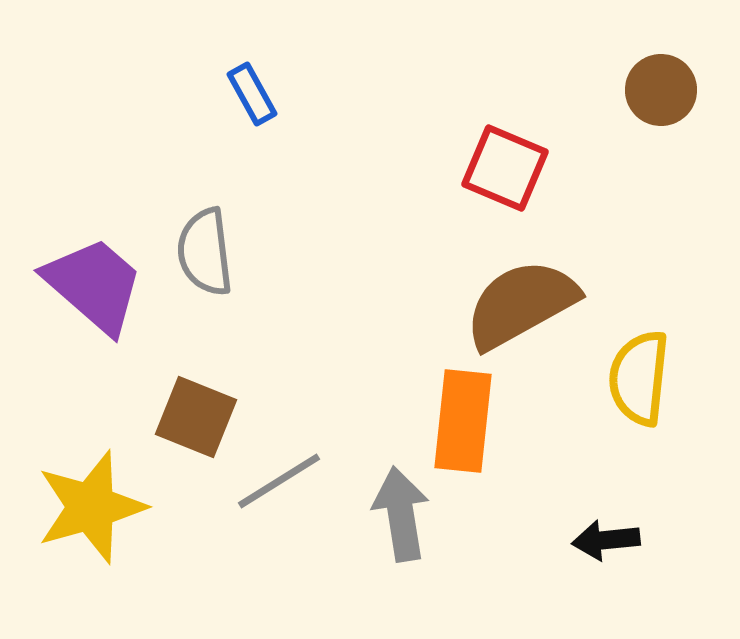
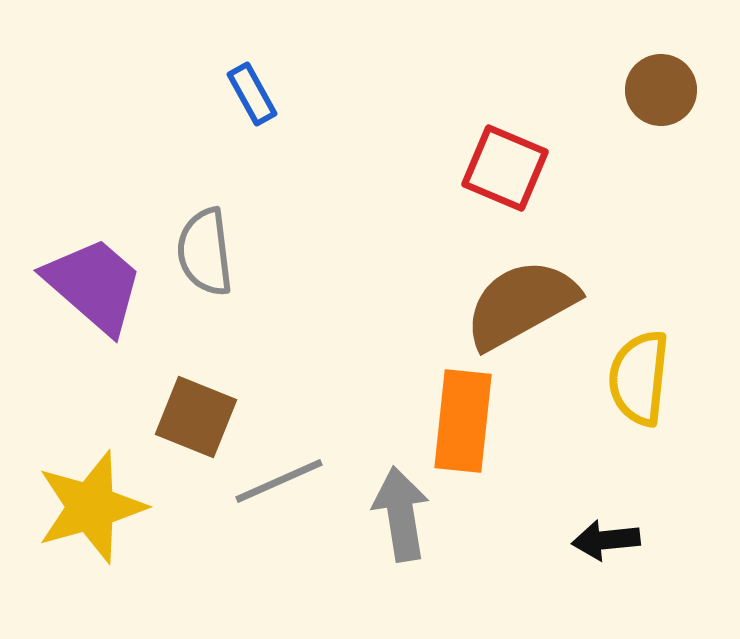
gray line: rotated 8 degrees clockwise
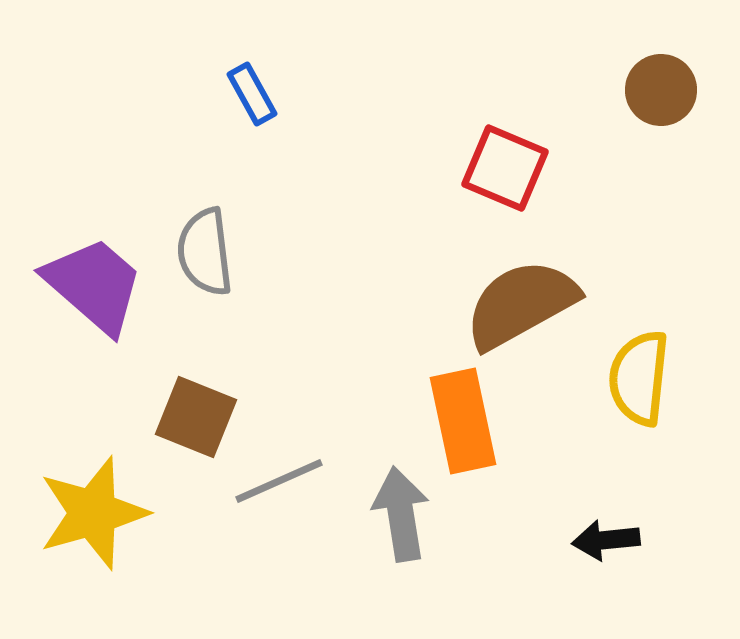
orange rectangle: rotated 18 degrees counterclockwise
yellow star: moved 2 px right, 6 px down
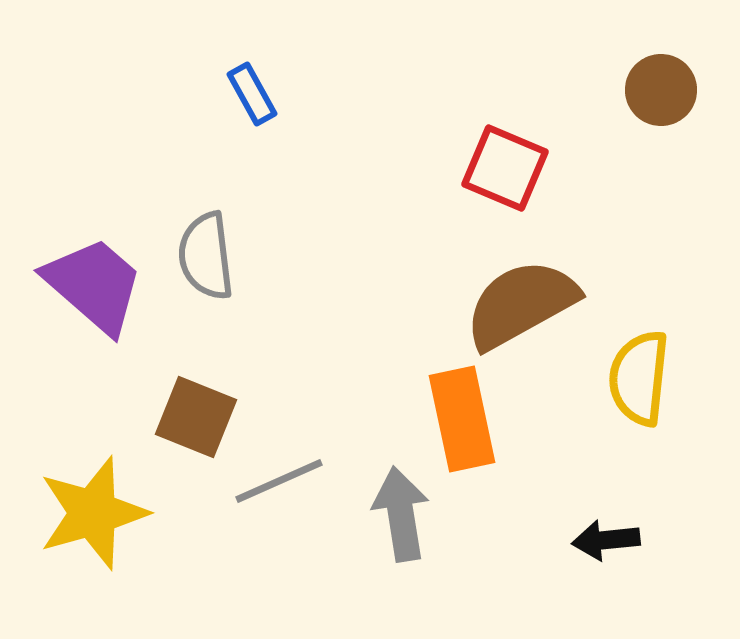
gray semicircle: moved 1 px right, 4 px down
orange rectangle: moved 1 px left, 2 px up
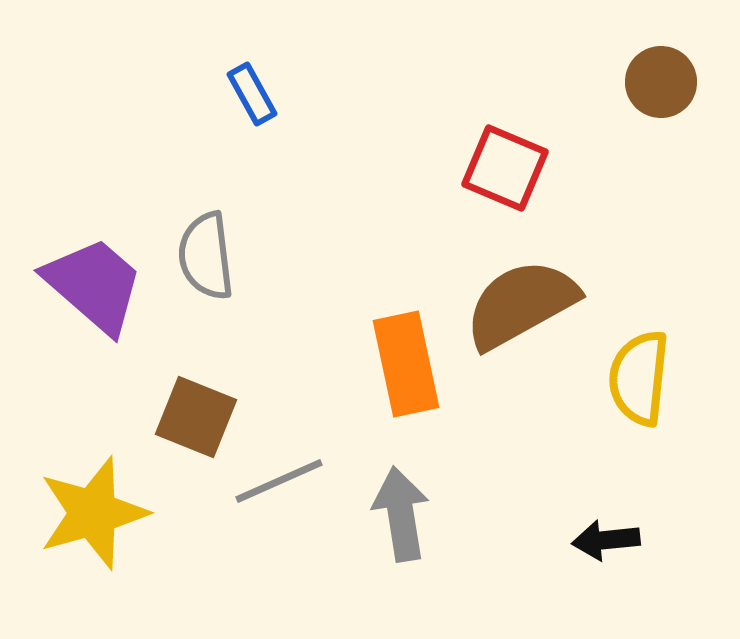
brown circle: moved 8 px up
orange rectangle: moved 56 px left, 55 px up
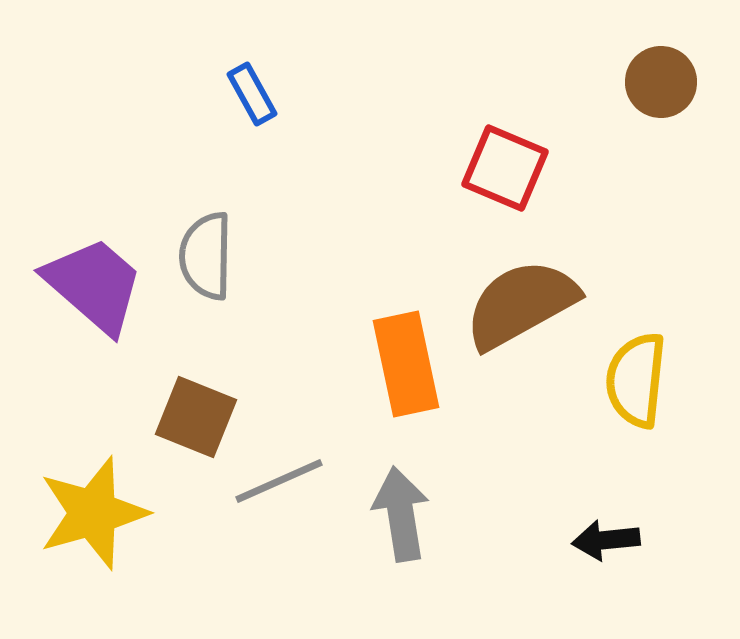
gray semicircle: rotated 8 degrees clockwise
yellow semicircle: moved 3 px left, 2 px down
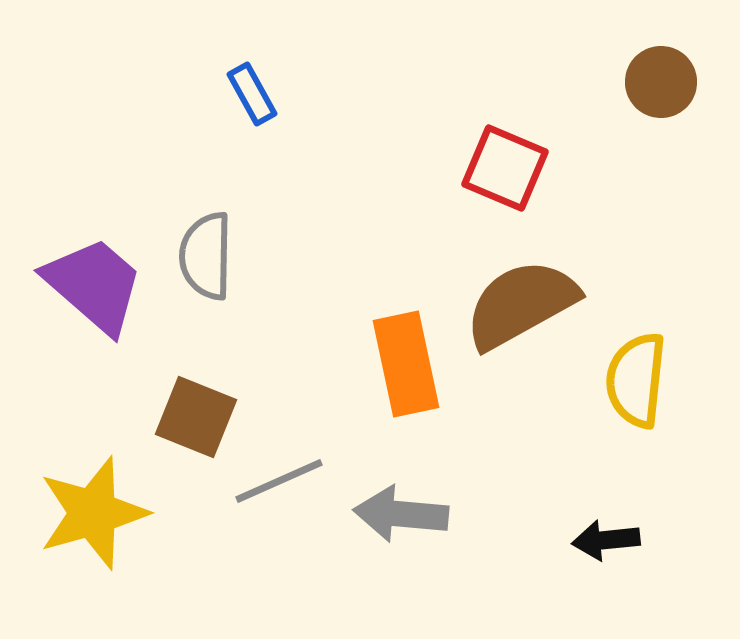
gray arrow: rotated 76 degrees counterclockwise
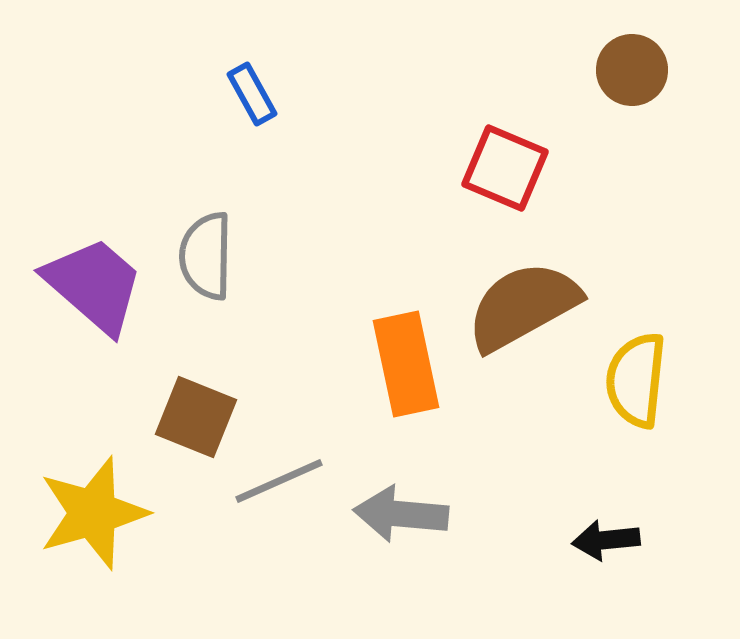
brown circle: moved 29 px left, 12 px up
brown semicircle: moved 2 px right, 2 px down
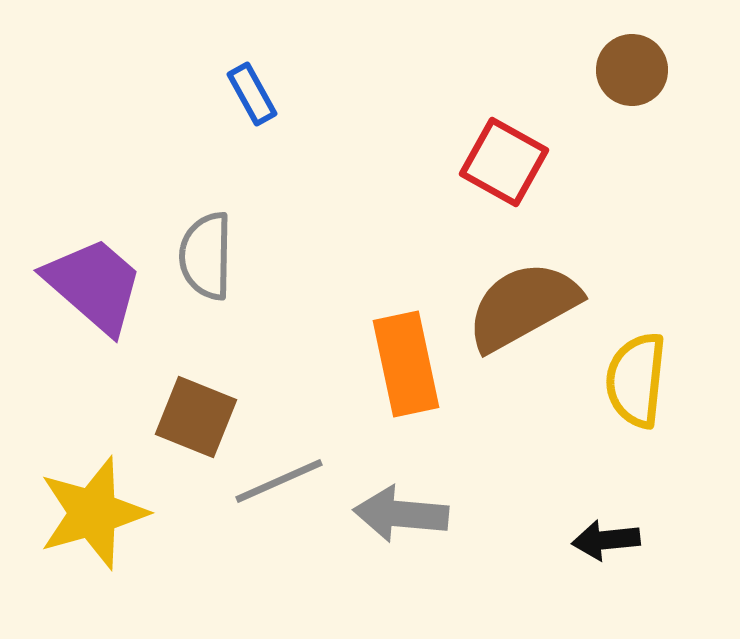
red square: moved 1 px left, 6 px up; rotated 6 degrees clockwise
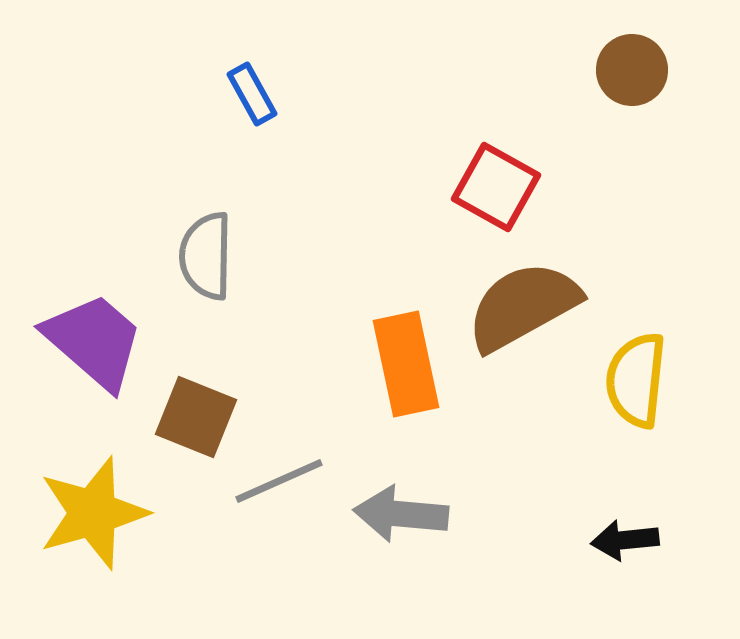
red square: moved 8 px left, 25 px down
purple trapezoid: moved 56 px down
black arrow: moved 19 px right
